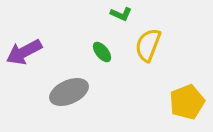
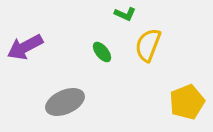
green L-shape: moved 4 px right
purple arrow: moved 1 px right, 5 px up
gray ellipse: moved 4 px left, 10 px down
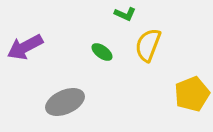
green ellipse: rotated 15 degrees counterclockwise
yellow pentagon: moved 5 px right, 8 px up
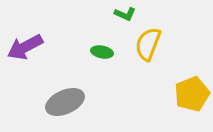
yellow semicircle: moved 1 px up
green ellipse: rotated 25 degrees counterclockwise
